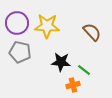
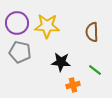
brown semicircle: rotated 138 degrees counterclockwise
green line: moved 11 px right
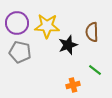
black star: moved 7 px right, 17 px up; rotated 24 degrees counterclockwise
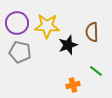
green line: moved 1 px right, 1 px down
